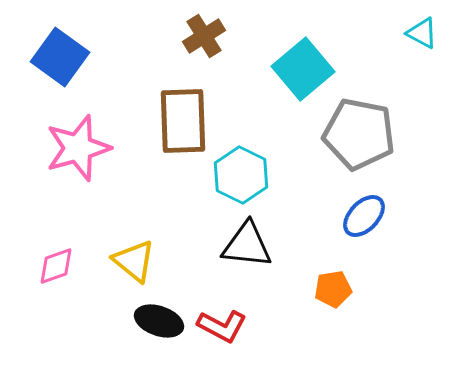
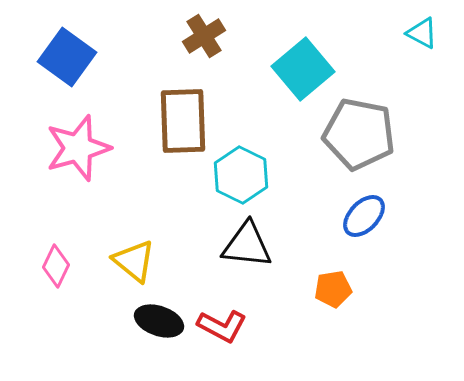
blue square: moved 7 px right
pink diamond: rotated 45 degrees counterclockwise
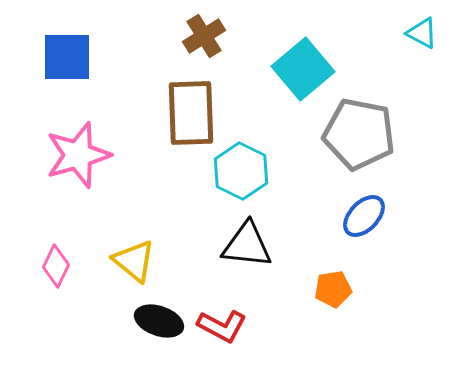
blue square: rotated 36 degrees counterclockwise
brown rectangle: moved 8 px right, 8 px up
pink star: moved 7 px down
cyan hexagon: moved 4 px up
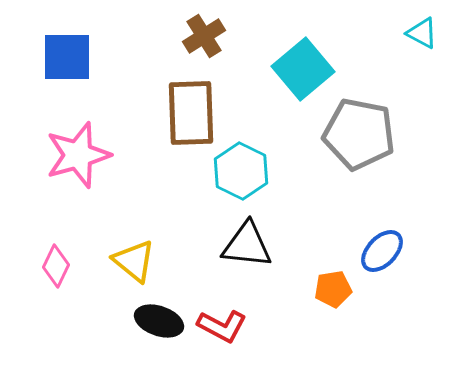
blue ellipse: moved 18 px right, 35 px down
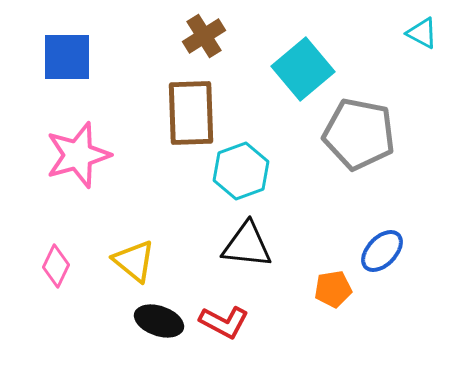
cyan hexagon: rotated 14 degrees clockwise
red L-shape: moved 2 px right, 4 px up
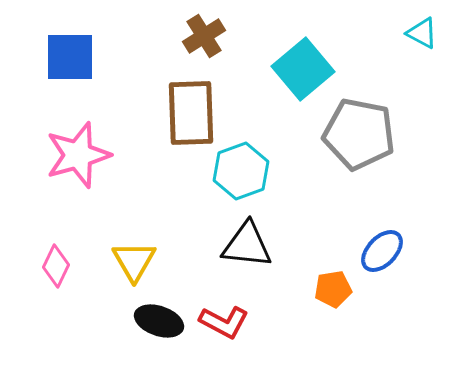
blue square: moved 3 px right
yellow triangle: rotated 21 degrees clockwise
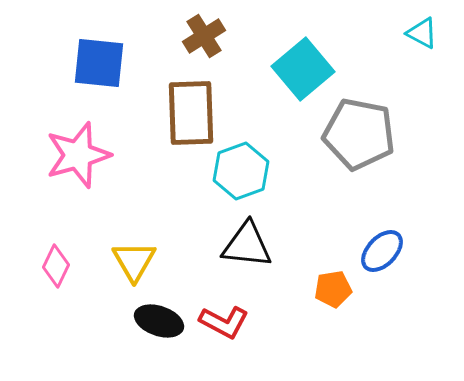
blue square: moved 29 px right, 6 px down; rotated 6 degrees clockwise
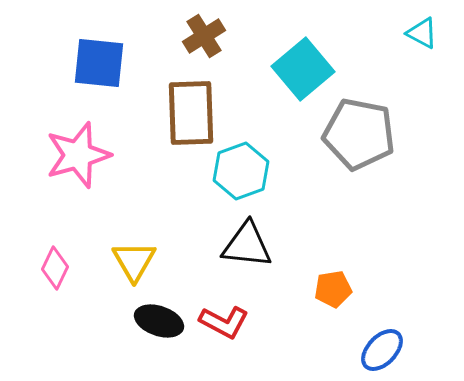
blue ellipse: moved 99 px down
pink diamond: moved 1 px left, 2 px down
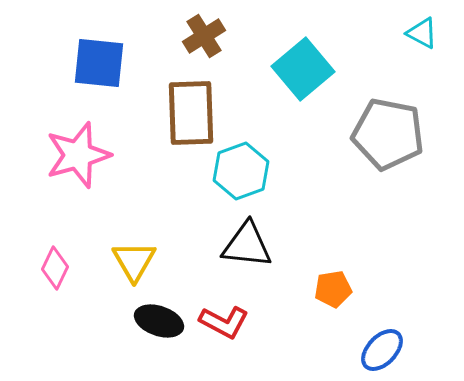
gray pentagon: moved 29 px right
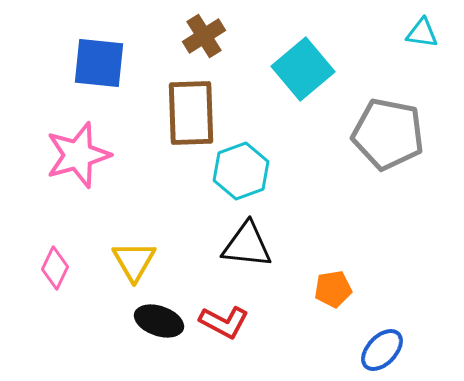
cyan triangle: rotated 20 degrees counterclockwise
